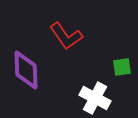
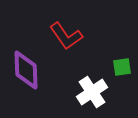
white cross: moved 3 px left, 6 px up; rotated 28 degrees clockwise
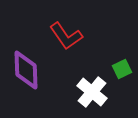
green square: moved 2 px down; rotated 18 degrees counterclockwise
white cross: rotated 16 degrees counterclockwise
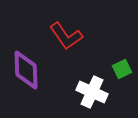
white cross: rotated 16 degrees counterclockwise
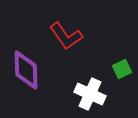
white cross: moved 2 px left, 2 px down
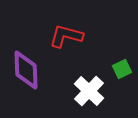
red L-shape: rotated 140 degrees clockwise
white cross: moved 1 px left, 3 px up; rotated 20 degrees clockwise
